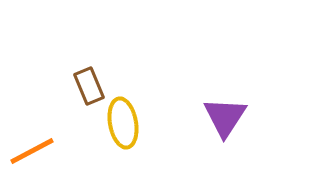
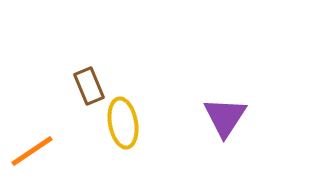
orange line: rotated 6 degrees counterclockwise
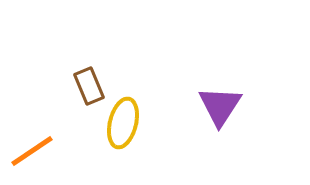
purple triangle: moved 5 px left, 11 px up
yellow ellipse: rotated 24 degrees clockwise
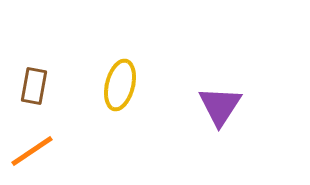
brown rectangle: moved 55 px left; rotated 33 degrees clockwise
yellow ellipse: moved 3 px left, 38 px up
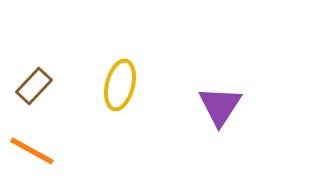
brown rectangle: rotated 33 degrees clockwise
orange line: rotated 63 degrees clockwise
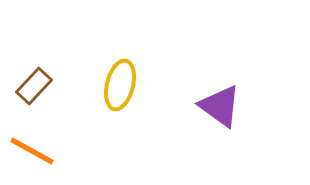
purple triangle: rotated 27 degrees counterclockwise
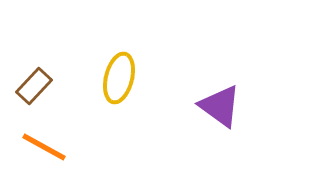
yellow ellipse: moved 1 px left, 7 px up
orange line: moved 12 px right, 4 px up
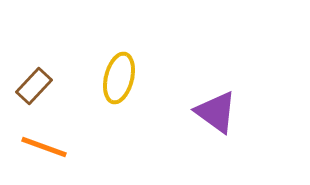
purple triangle: moved 4 px left, 6 px down
orange line: rotated 9 degrees counterclockwise
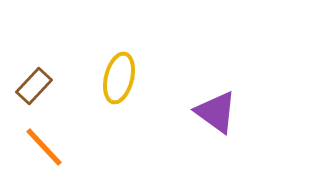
orange line: rotated 27 degrees clockwise
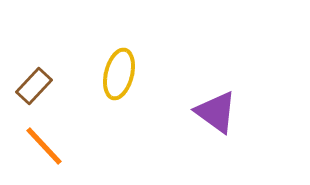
yellow ellipse: moved 4 px up
orange line: moved 1 px up
